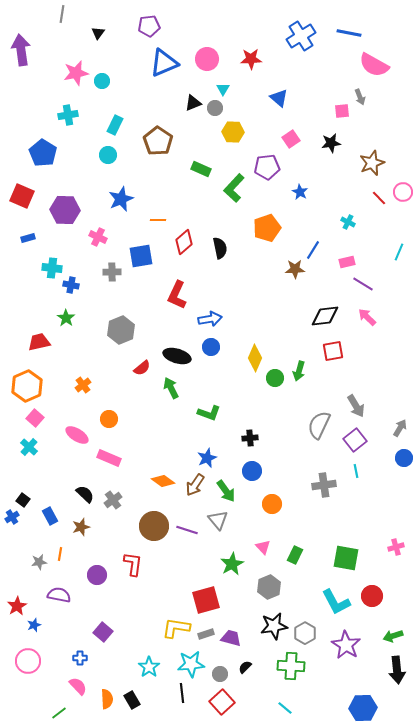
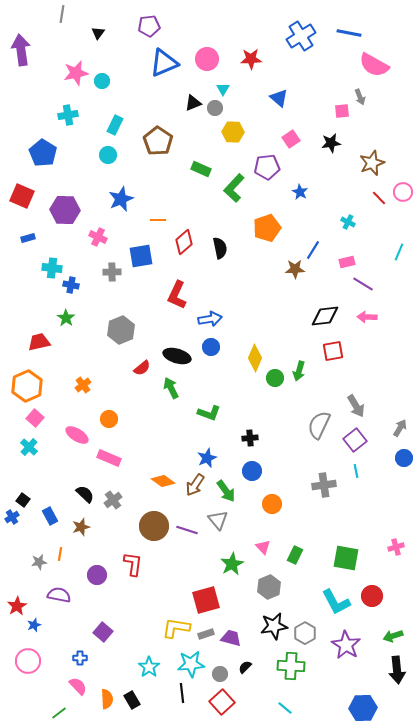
pink arrow at (367, 317): rotated 42 degrees counterclockwise
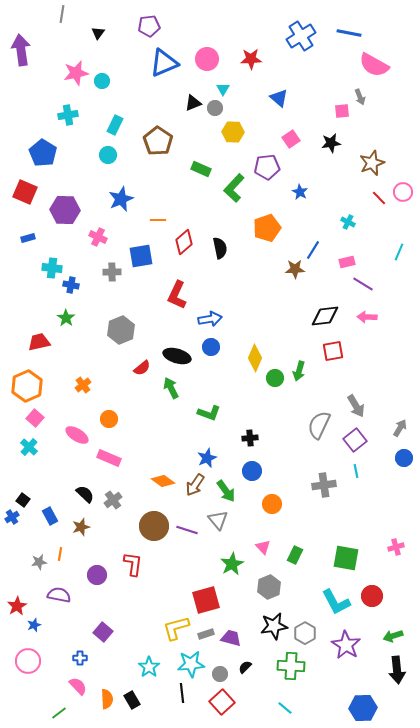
red square at (22, 196): moved 3 px right, 4 px up
yellow L-shape at (176, 628): rotated 24 degrees counterclockwise
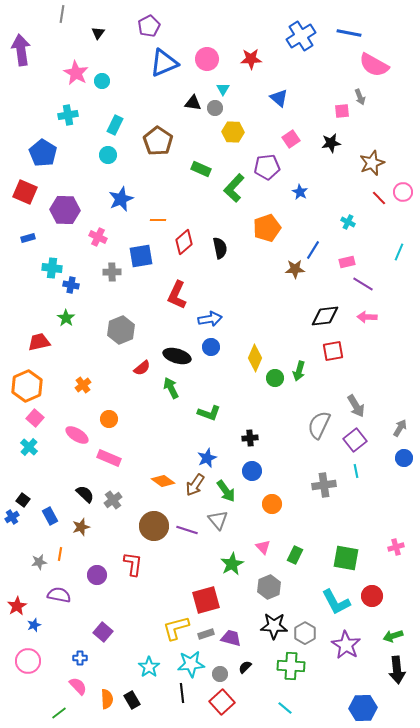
purple pentagon at (149, 26): rotated 20 degrees counterclockwise
pink star at (76, 73): rotated 30 degrees counterclockwise
black triangle at (193, 103): rotated 30 degrees clockwise
black star at (274, 626): rotated 12 degrees clockwise
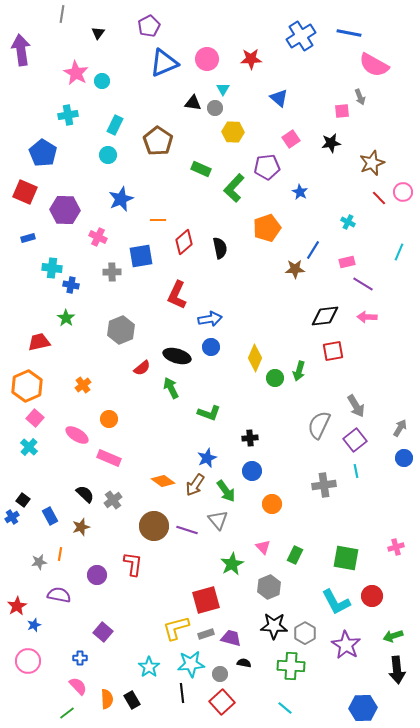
black semicircle at (245, 667): moved 1 px left, 4 px up; rotated 56 degrees clockwise
green line at (59, 713): moved 8 px right
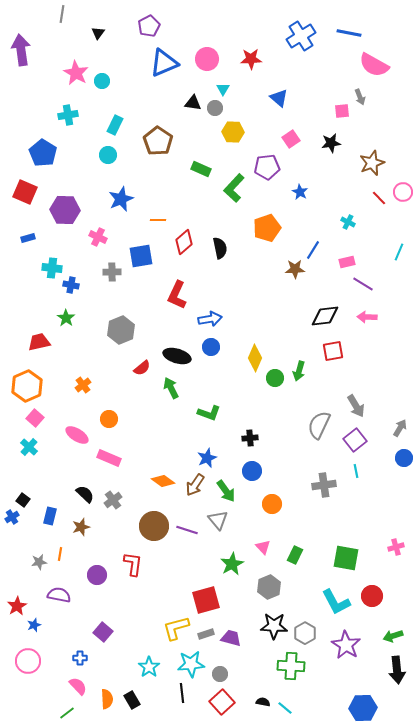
blue rectangle at (50, 516): rotated 42 degrees clockwise
black semicircle at (244, 663): moved 19 px right, 39 px down
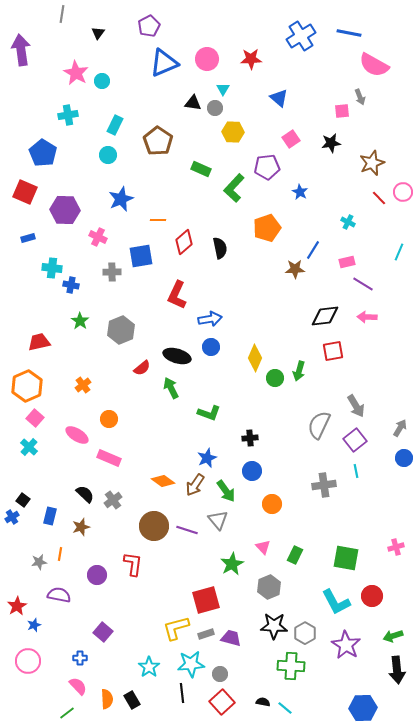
green star at (66, 318): moved 14 px right, 3 px down
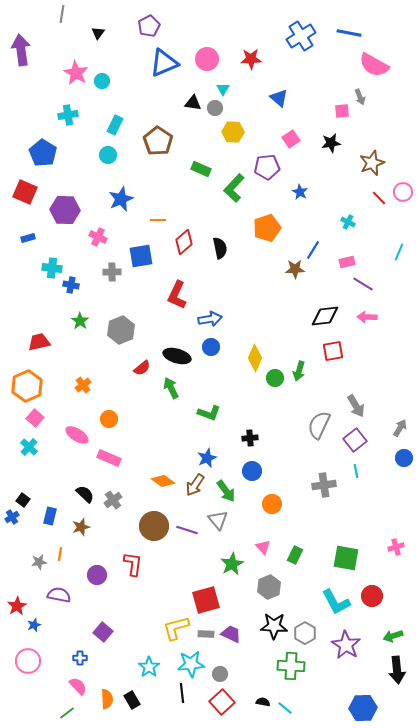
gray rectangle at (206, 634): rotated 21 degrees clockwise
purple trapezoid at (231, 638): moved 4 px up; rotated 10 degrees clockwise
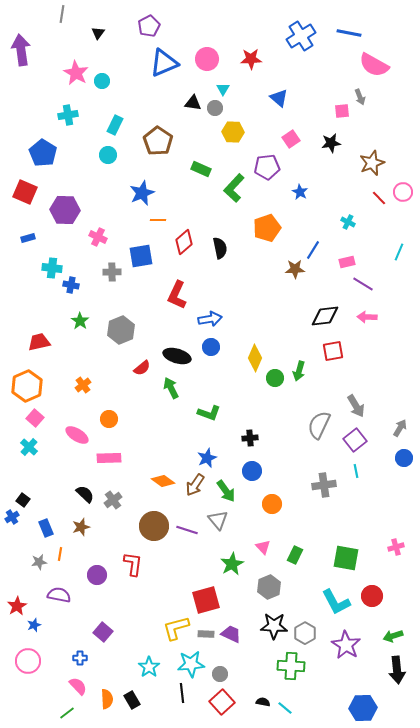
blue star at (121, 199): moved 21 px right, 6 px up
pink rectangle at (109, 458): rotated 25 degrees counterclockwise
blue rectangle at (50, 516): moved 4 px left, 12 px down; rotated 36 degrees counterclockwise
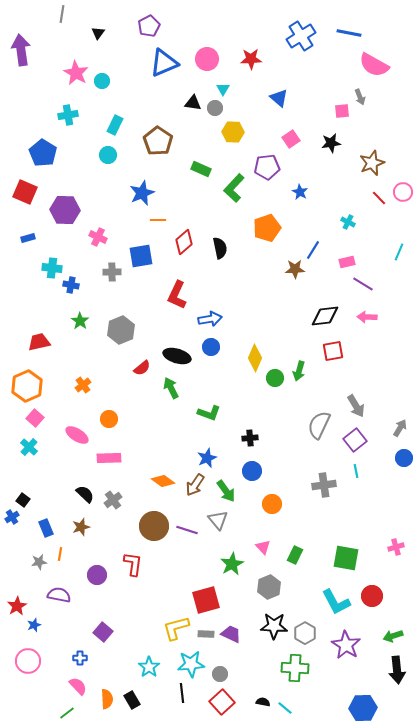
green cross at (291, 666): moved 4 px right, 2 px down
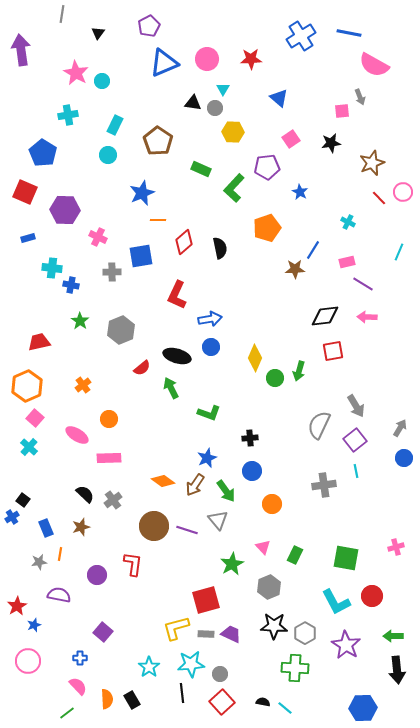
green arrow at (393, 636): rotated 18 degrees clockwise
